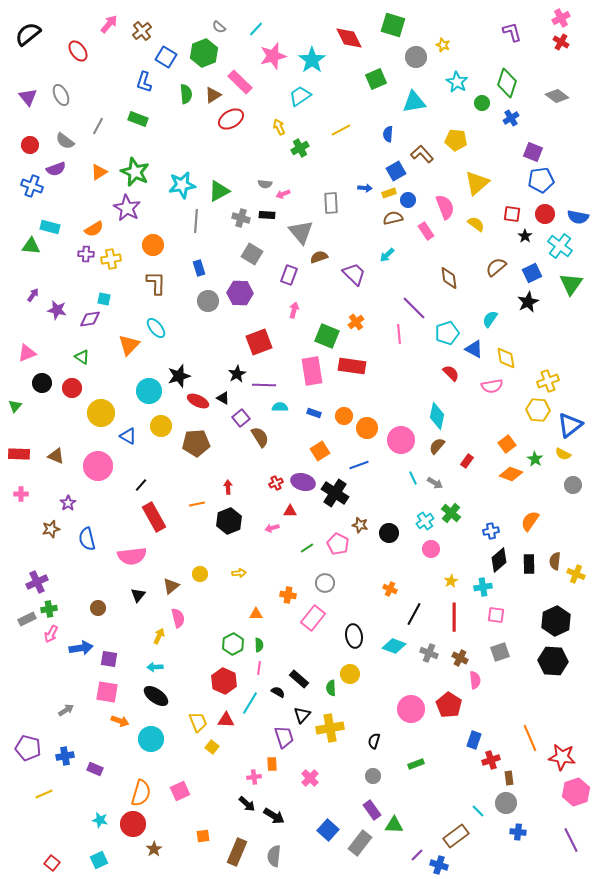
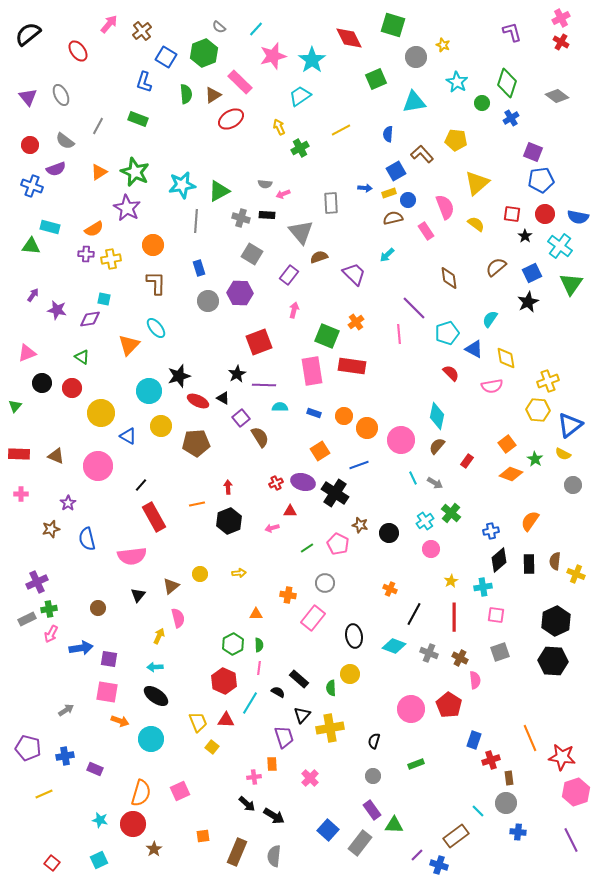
purple rectangle at (289, 275): rotated 18 degrees clockwise
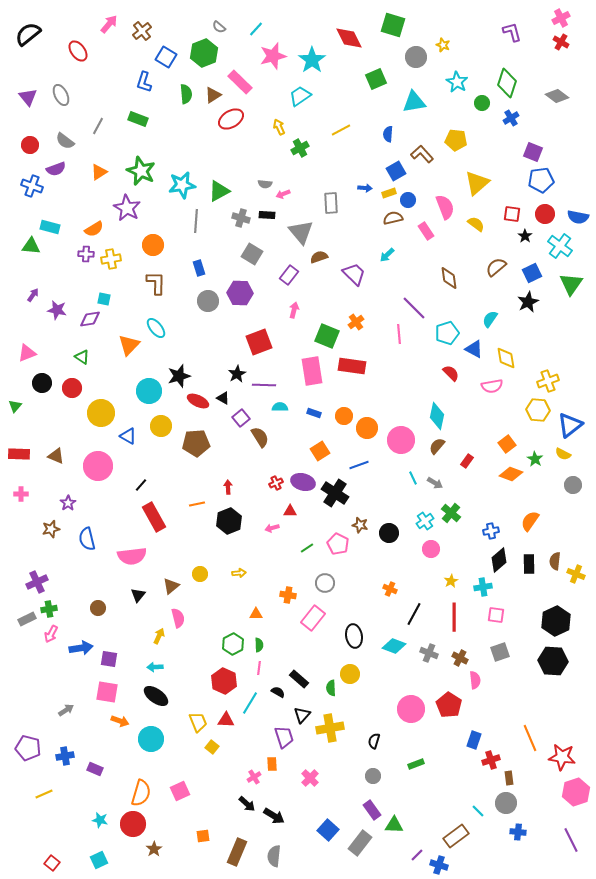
green star at (135, 172): moved 6 px right, 1 px up
pink cross at (254, 777): rotated 24 degrees counterclockwise
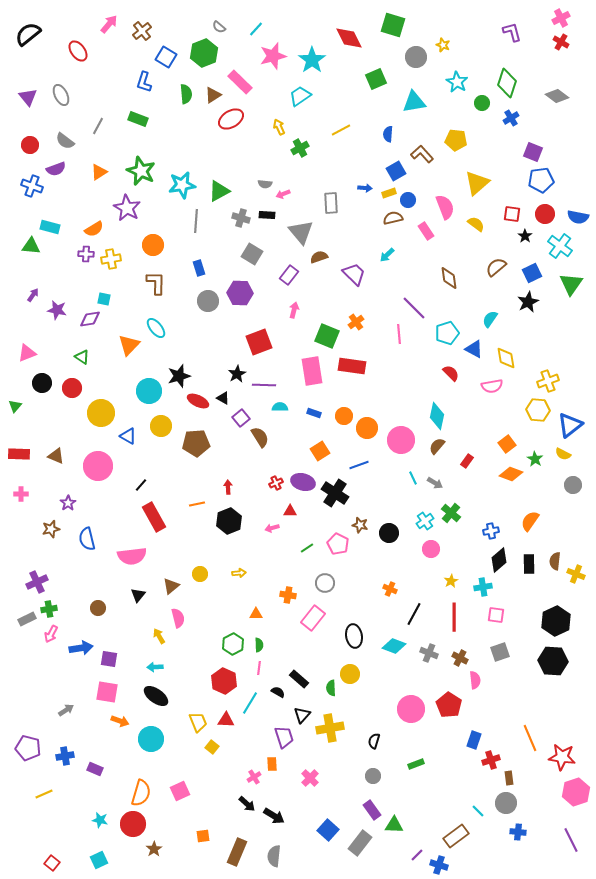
yellow arrow at (159, 636): rotated 56 degrees counterclockwise
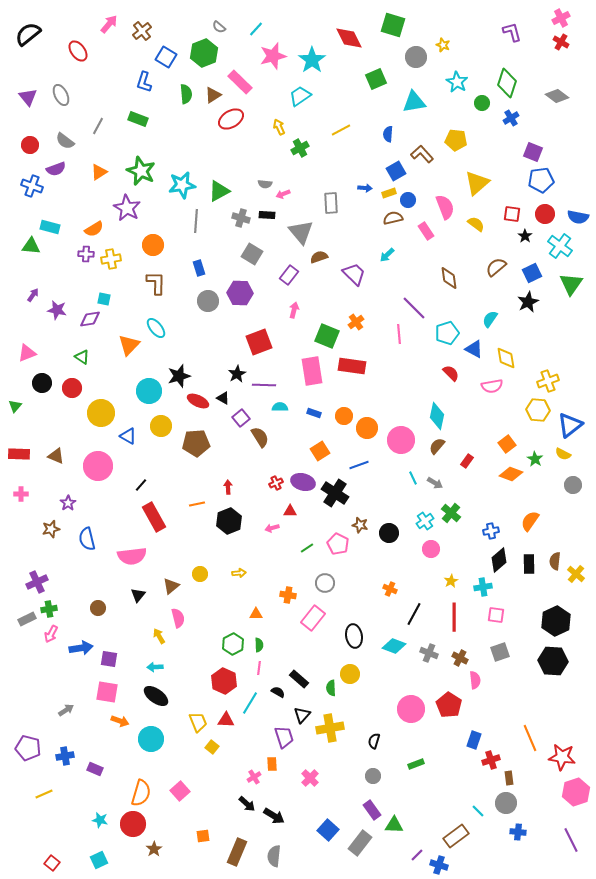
yellow cross at (576, 574): rotated 18 degrees clockwise
pink square at (180, 791): rotated 18 degrees counterclockwise
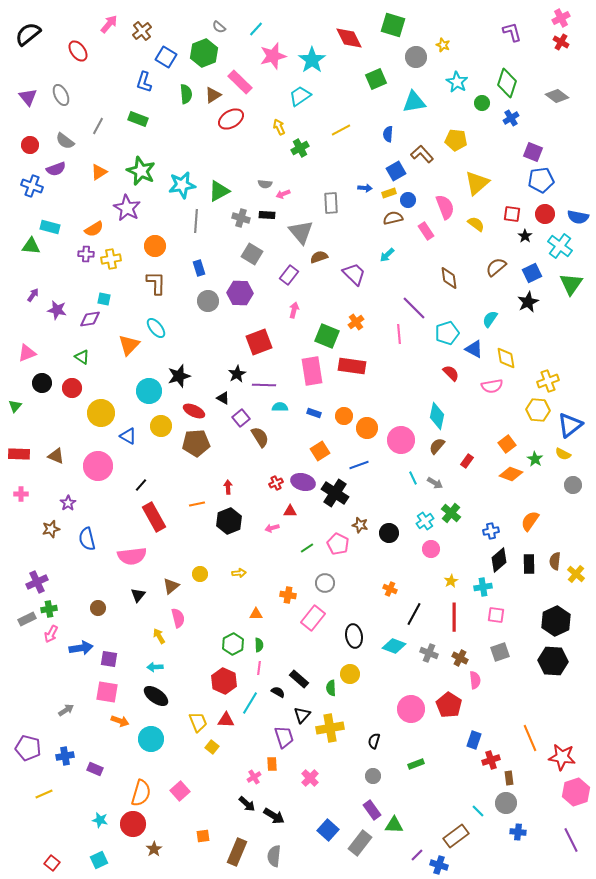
orange circle at (153, 245): moved 2 px right, 1 px down
red ellipse at (198, 401): moved 4 px left, 10 px down
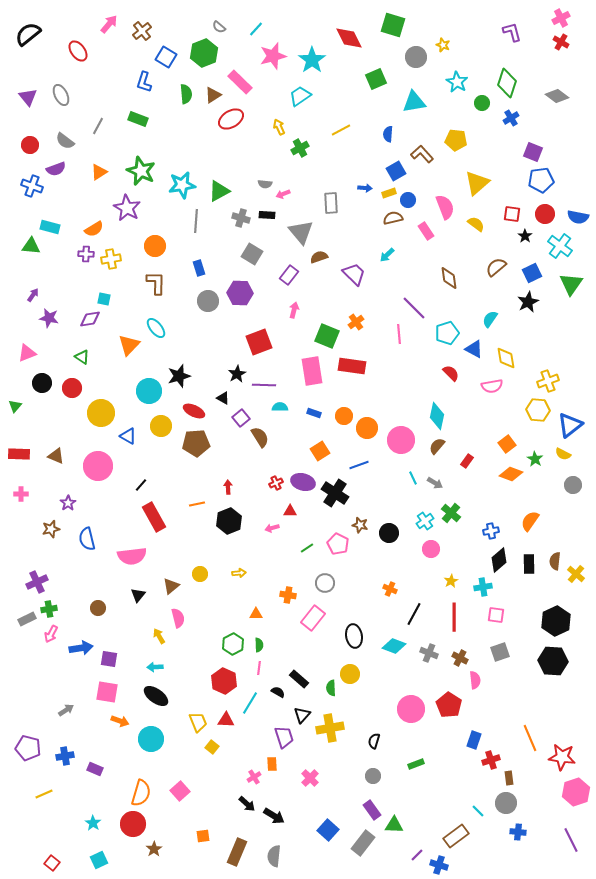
purple star at (57, 310): moved 8 px left, 8 px down
cyan star at (100, 820): moved 7 px left, 3 px down; rotated 21 degrees clockwise
gray rectangle at (360, 843): moved 3 px right
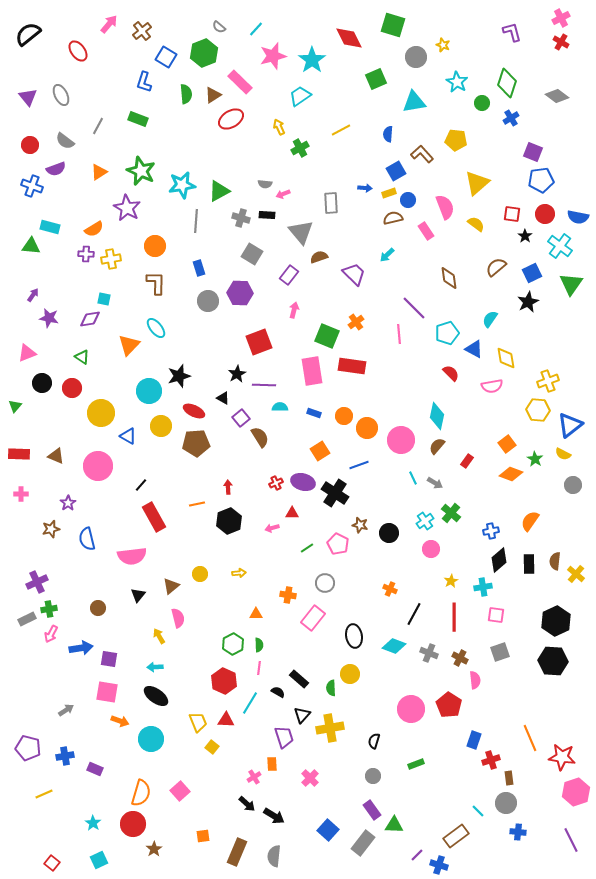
red triangle at (290, 511): moved 2 px right, 2 px down
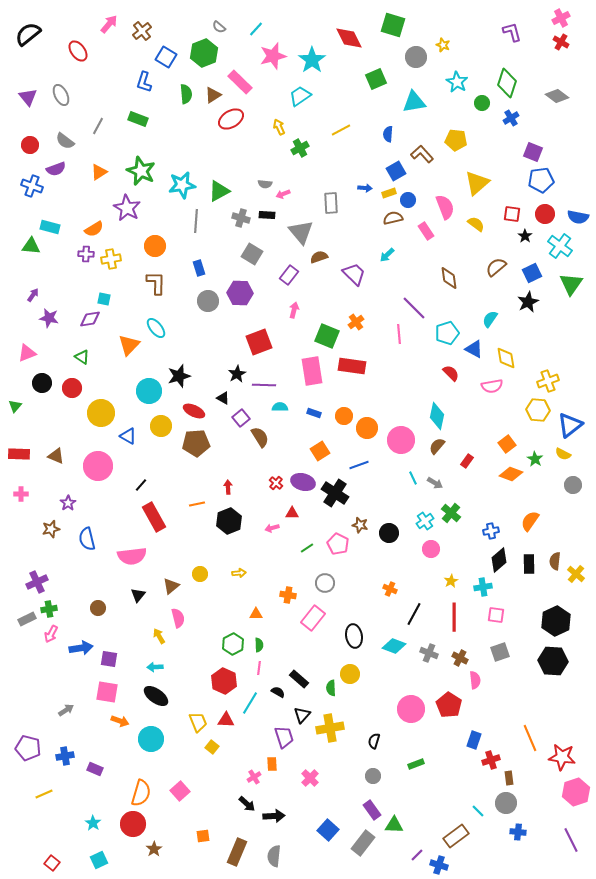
red cross at (276, 483): rotated 24 degrees counterclockwise
black arrow at (274, 816): rotated 35 degrees counterclockwise
